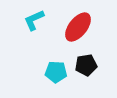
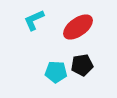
red ellipse: rotated 16 degrees clockwise
black pentagon: moved 4 px left
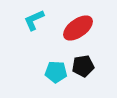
red ellipse: moved 1 px down
black pentagon: moved 1 px right, 1 px down
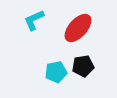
red ellipse: rotated 12 degrees counterclockwise
cyan pentagon: rotated 15 degrees counterclockwise
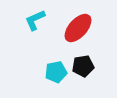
cyan L-shape: moved 1 px right
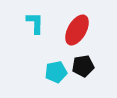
cyan L-shape: moved 3 px down; rotated 115 degrees clockwise
red ellipse: moved 1 px left, 2 px down; rotated 12 degrees counterclockwise
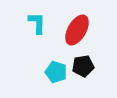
cyan L-shape: moved 2 px right
cyan pentagon: rotated 30 degrees clockwise
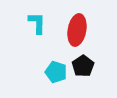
red ellipse: rotated 20 degrees counterclockwise
black pentagon: rotated 25 degrees counterclockwise
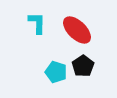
red ellipse: rotated 56 degrees counterclockwise
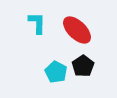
cyan pentagon: rotated 10 degrees clockwise
